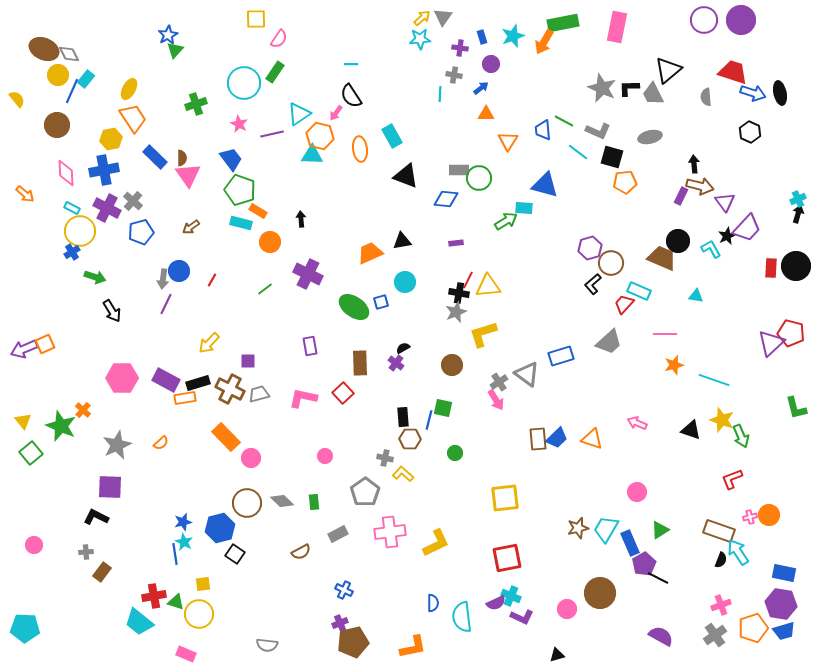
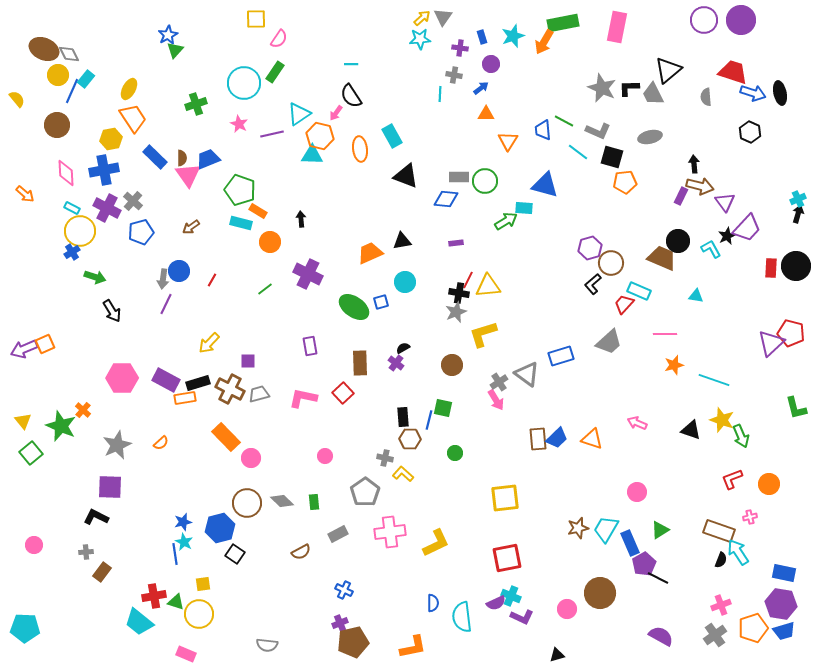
blue trapezoid at (231, 159): moved 23 px left; rotated 75 degrees counterclockwise
gray rectangle at (459, 170): moved 7 px down
green circle at (479, 178): moved 6 px right, 3 px down
orange circle at (769, 515): moved 31 px up
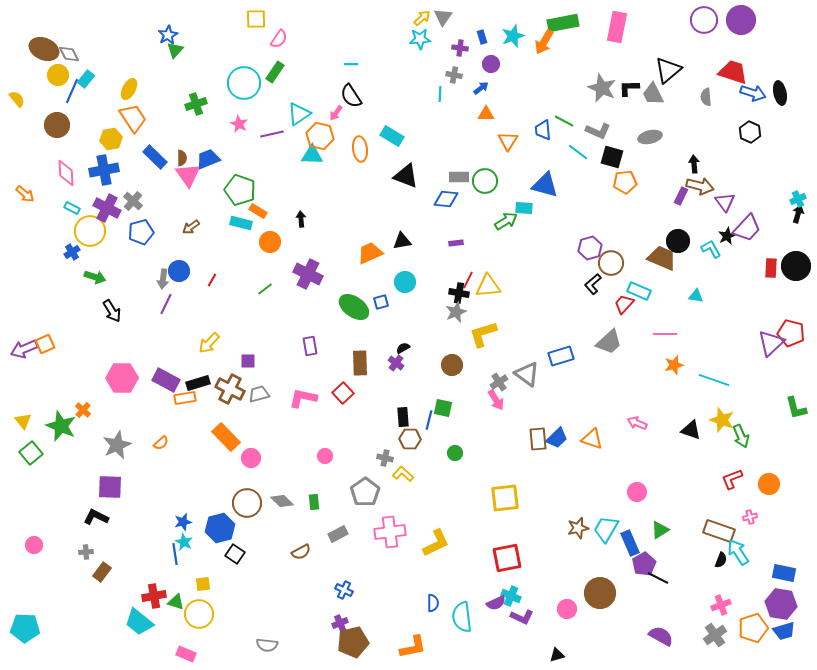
cyan rectangle at (392, 136): rotated 30 degrees counterclockwise
yellow circle at (80, 231): moved 10 px right
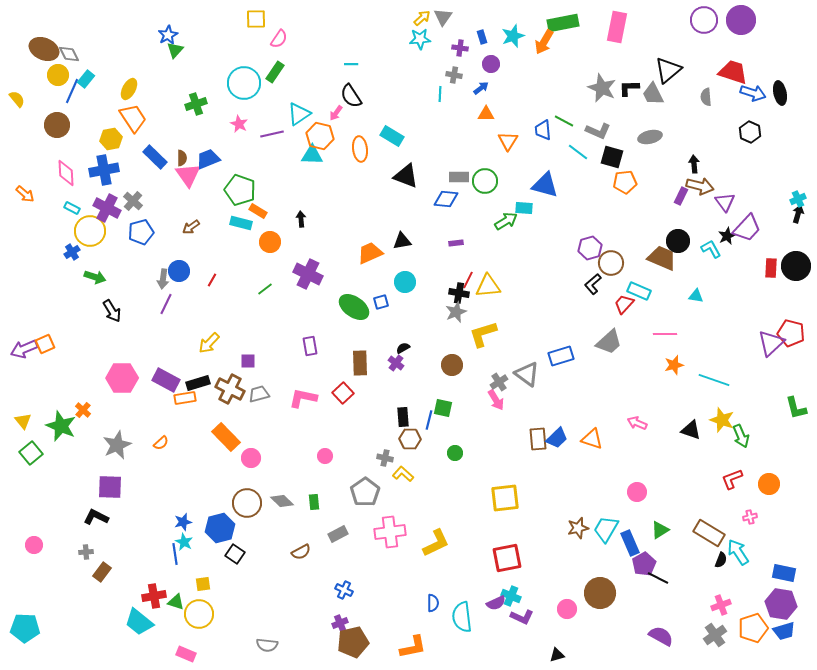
brown rectangle at (719, 531): moved 10 px left, 2 px down; rotated 12 degrees clockwise
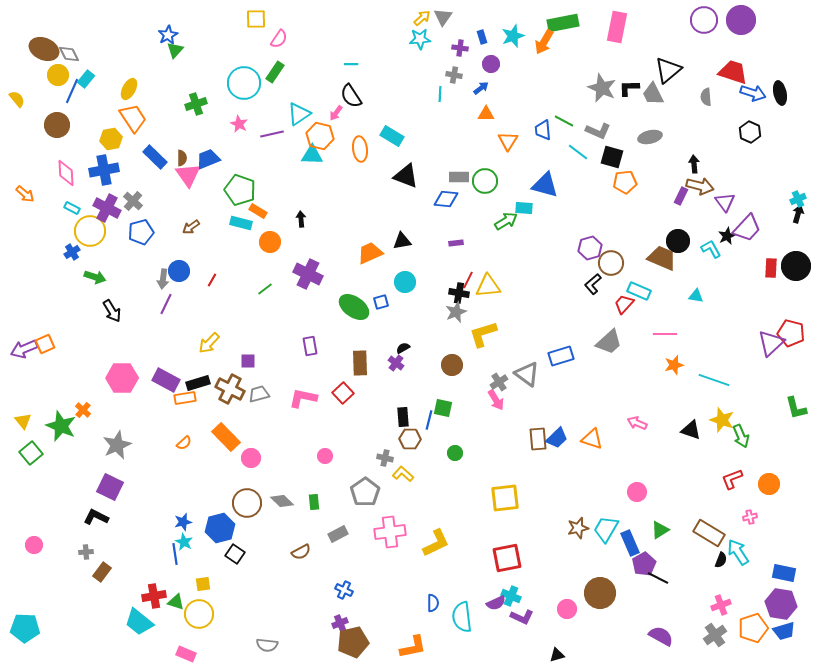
orange semicircle at (161, 443): moved 23 px right
purple square at (110, 487): rotated 24 degrees clockwise
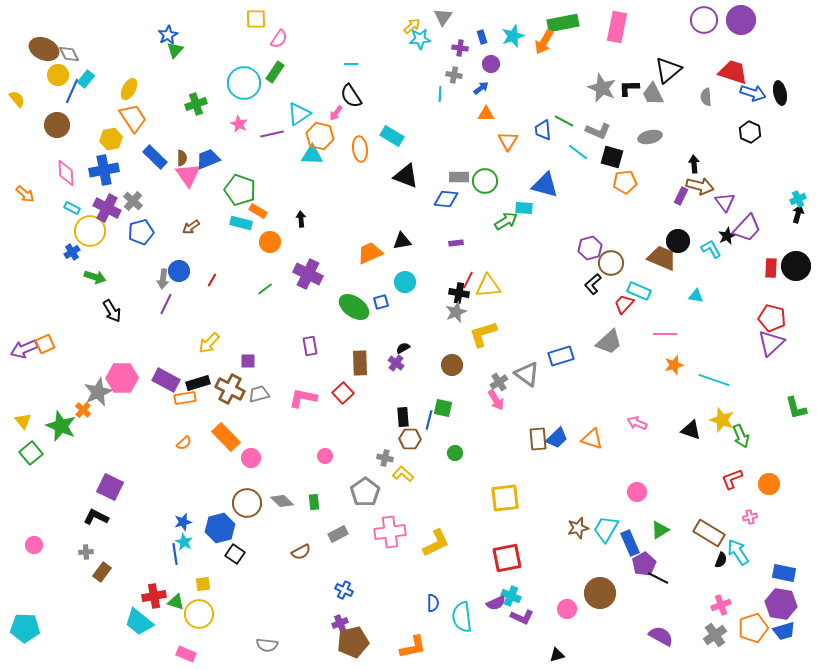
yellow arrow at (422, 18): moved 10 px left, 8 px down
red pentagon at (791, 333): moved 19 px left, 15 px up
gray star at (117, 445): moved 19 px left, 53 px up
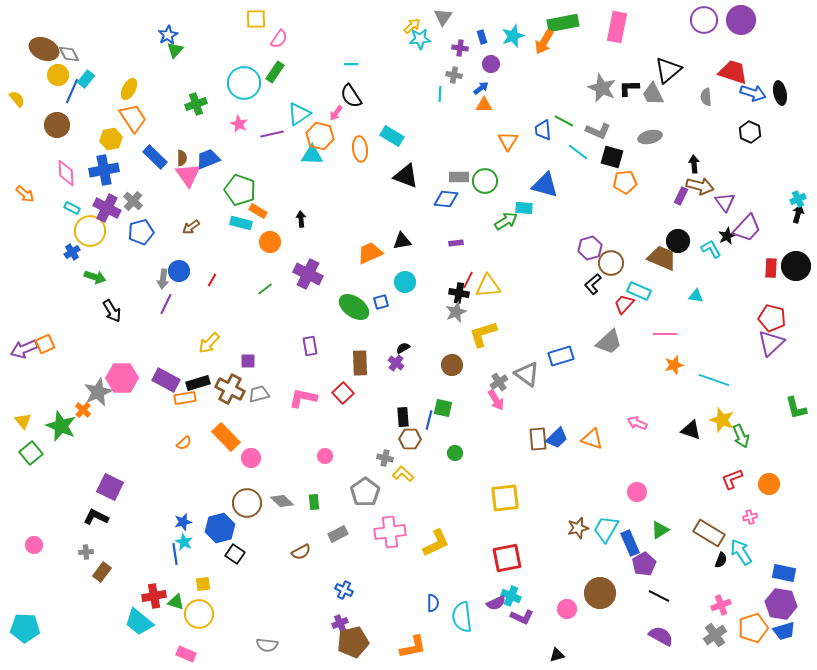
orange triangle at (486, 114): moved 2 px left, 9 px up
cyan arrow at (738, 552): moved 3 px right
black line at (658, 578): moved 1 px right, 18 px down
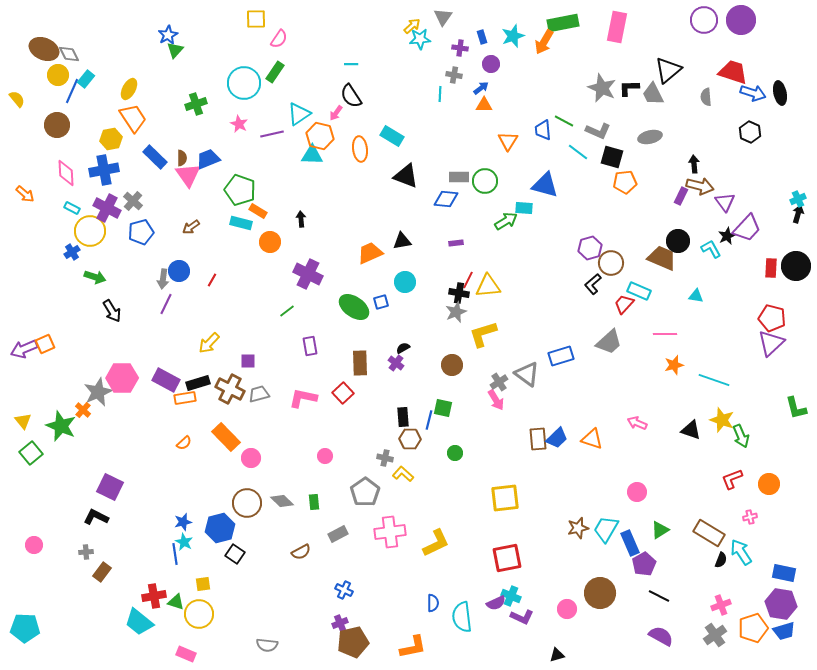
green line at (265, 289): moved 22 px right, 22 px down
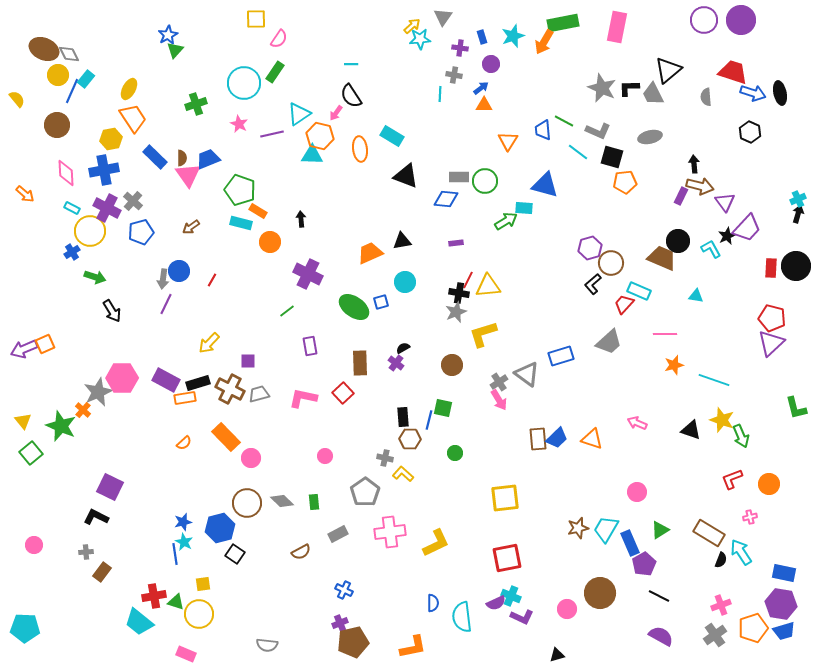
pink arrow at (496, 400): moved 3 px right
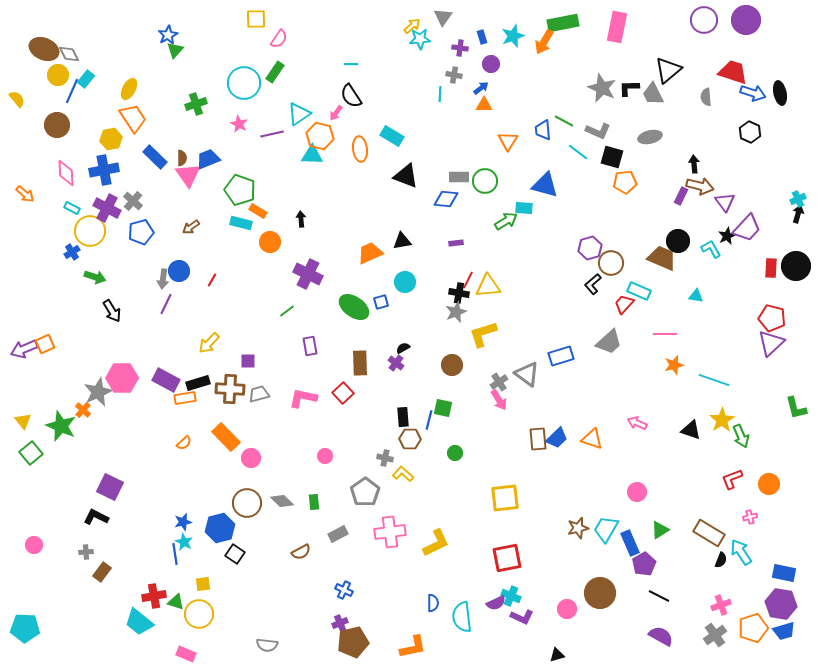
purple circle at (741, 20): moved 5 px right
brown cross at (230, 389): rotated 24 degrees counterclockwise
yellow star at (722, 420): rotated 20 degrees clockwise
